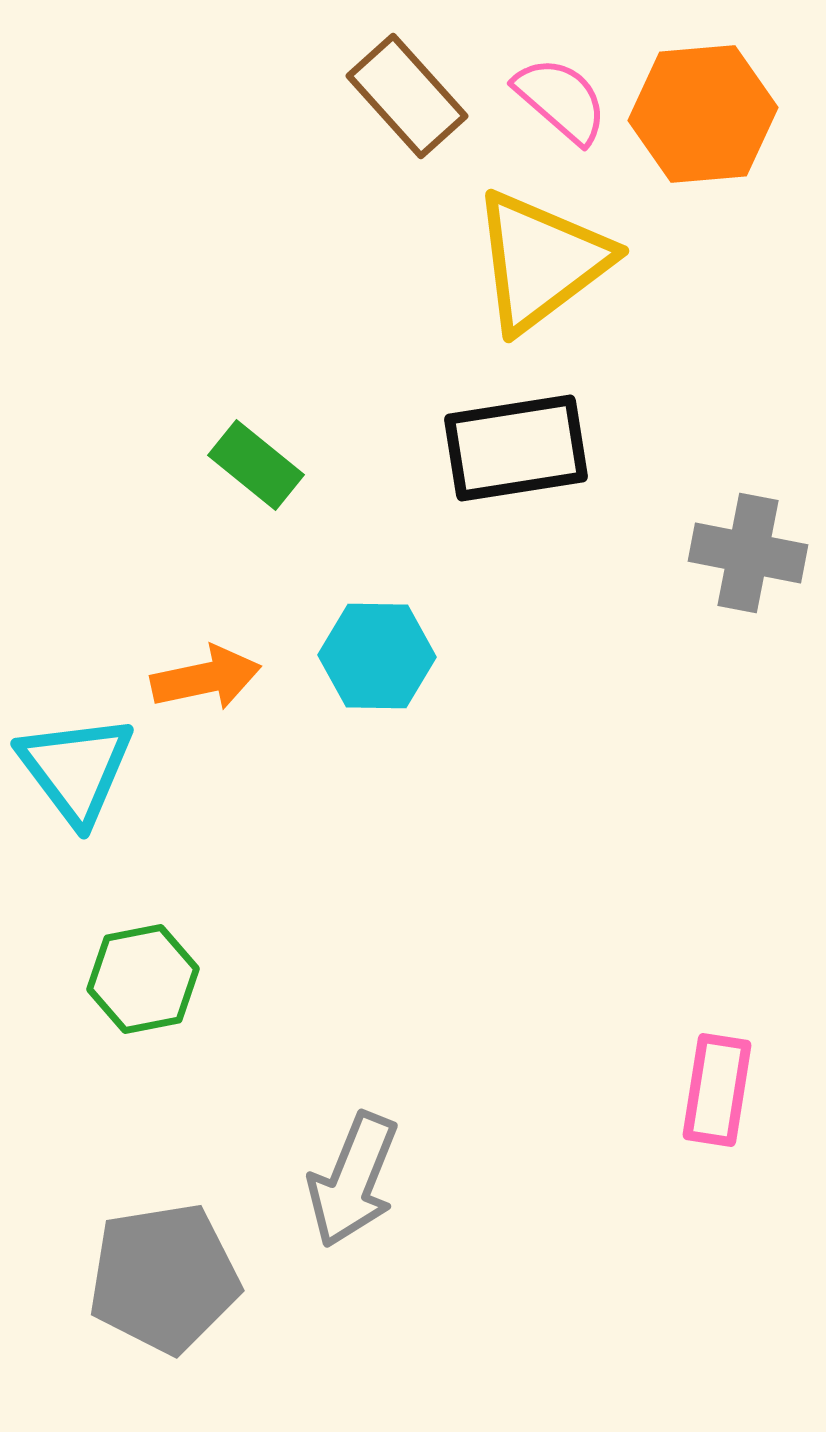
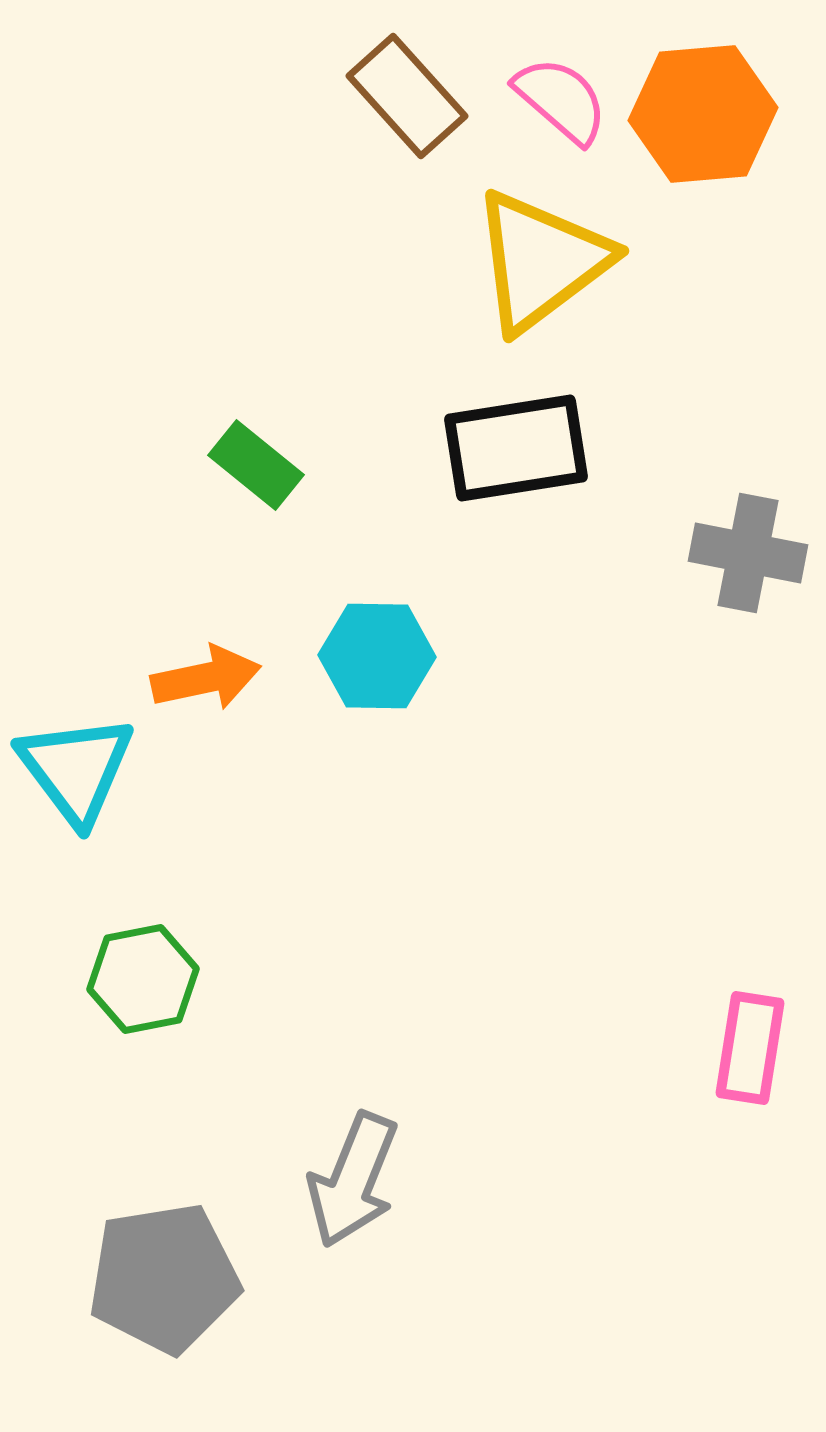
pink rectangle: moved 33 px right, 42 px up
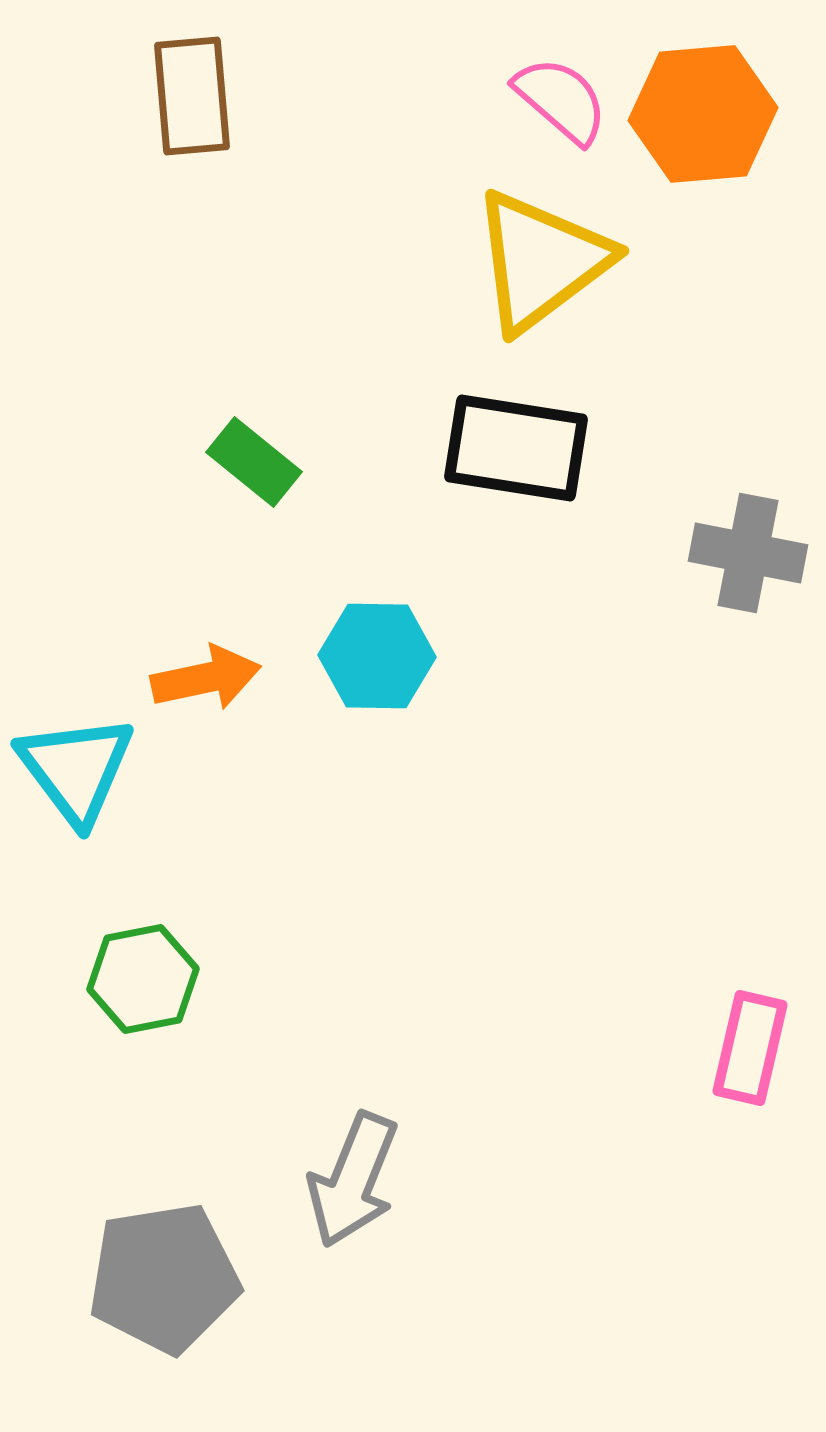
brown rectangle: moved 215 px left; rotated 37 degrees clockwise
black rectangle: rotated 18 degrees clockwise
green rectangle: moved 2 px left, 3 px up
pink rectangle: rotated 4 degrees clockwise
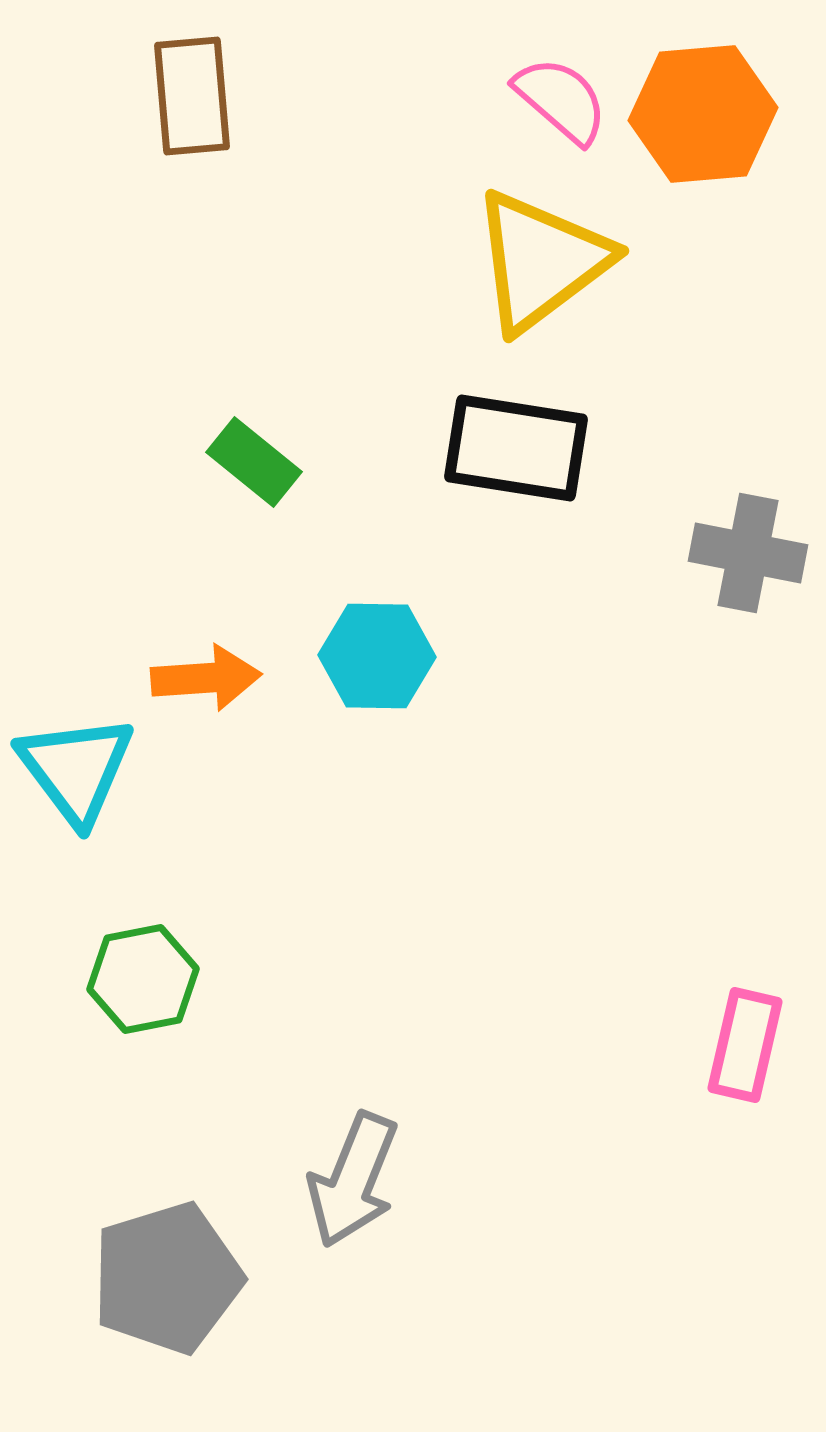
orange arrow: rotated 8 degrees clockwise
pink rectangle: moved 5 px left, 3 px up
gray pentagon: moved 3 px right; rotated 8 degrees counterclockwise
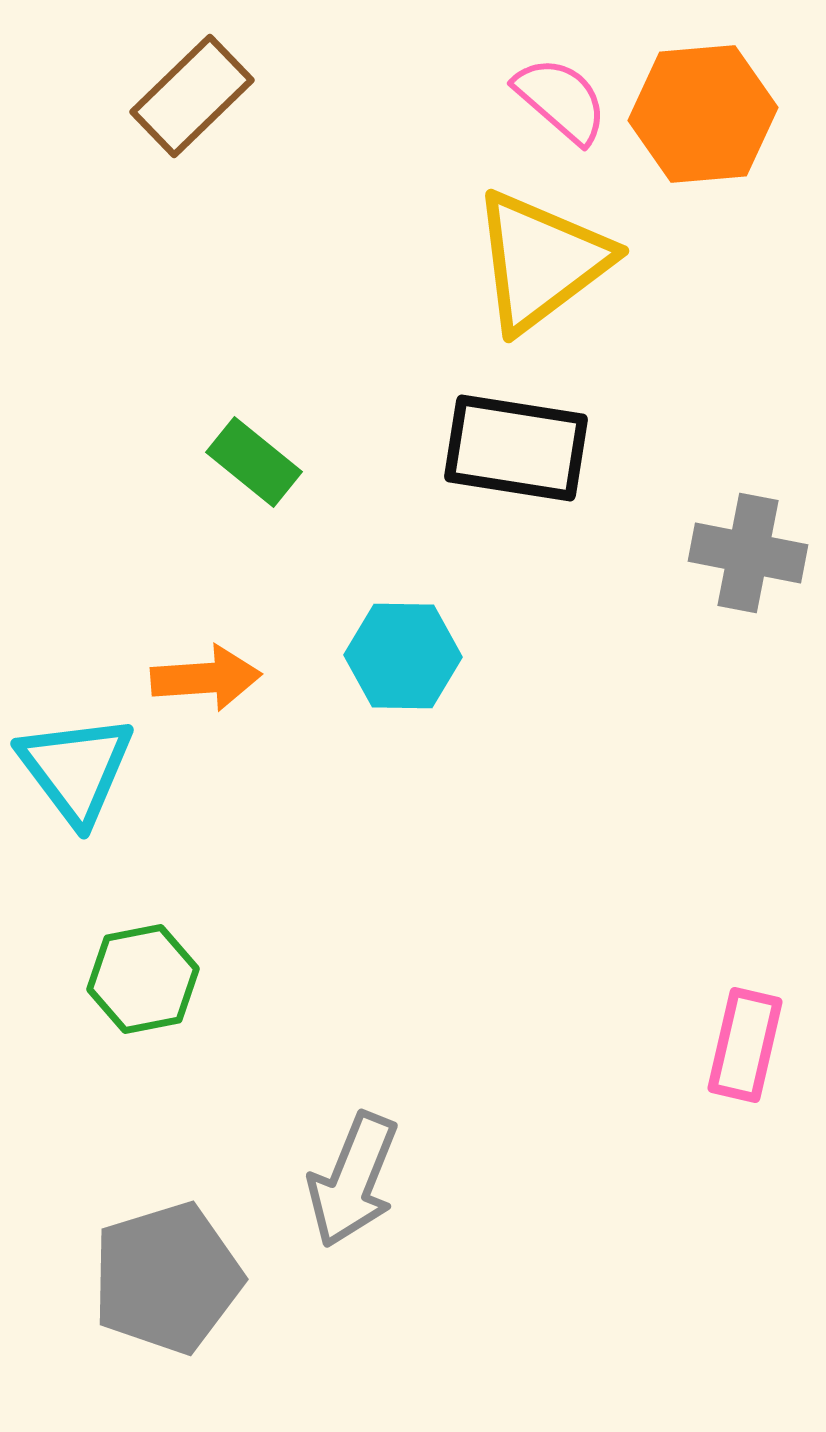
brown rectangle: rotated 51 degrees clockwise
cyan hexagon: moved 26 px right
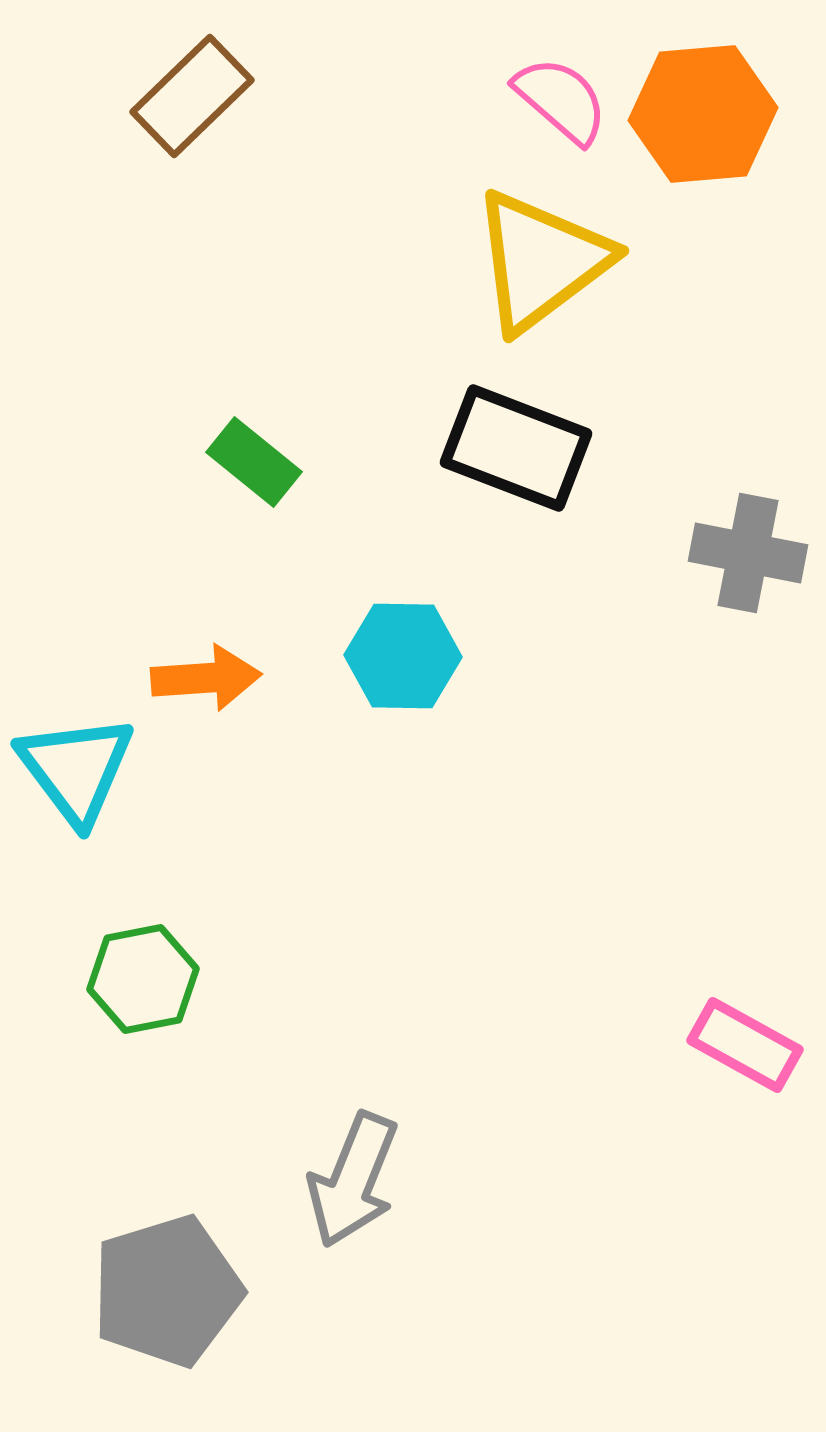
black rectangle: rotated 12 degrees clockwise
pink rectangle: rotated 74 degrees counterclockwise
gray pentagon: moved 13 px down
